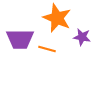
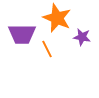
purple trapezoid: moved 2 px right, 5 px up
orange line: rotated 48 degrees clockwise
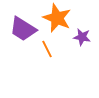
purple trapezoid: moved 1 px right, 5 px up; rotated 32 degrees clockwise
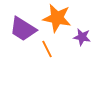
orange star: rotated 12 degrees counterclockwise
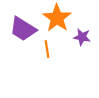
orange star: rotated 24 degrees clockwise
orange line: rotated 18 degrees clockwise
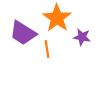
purple trapezoid: moved 4 px down
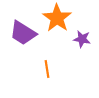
purple star: moved 2 px down
orange line: moved 20 px down
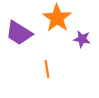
purple trapezoid: moved 4 px left
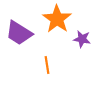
orange star: moved 1 px down
orange line: moved 4 px up
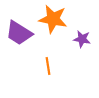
orange star: moved 4 px left; rotated 24 degrees counterclockwise
orange line: moved 1 px right, 1 px down
